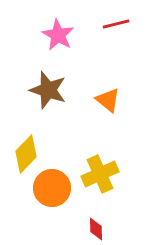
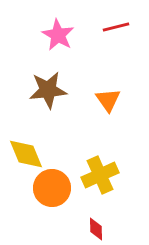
red line: moved 3 px down
brown star: rotated 24 degrees counterclockwise
orange triangle: rotated 16 degrees clockwise
yellow diamond: rotated 66 degrees counterclockwise
yellow cross: moved 1 px down
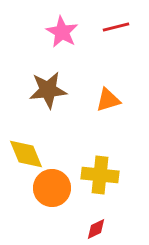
pink star: moved 4 px right, 3 px up
orange triangle: rotated 48 degrees clockwise
yellow cross: rotated 30 degrees clockwise
red diamond: rotated 65 degrees clockwise
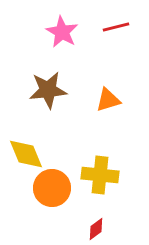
red diamond: rotated 10 degrees counterclockwise
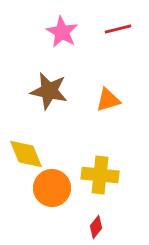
red line: moved 2 px right, 2 px down
brown star: moved 1 px right, 1 px down; rotated 18 degrees clockwise
red diamond: moved 2 px up; rotated 15 degrees counterclockwise
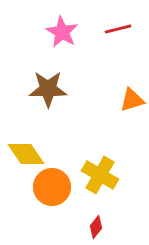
brown star: moved 1 px left, 2 px up; rotated 12 degrees counterclockwise
orange triangle: moved 24 px right
yellow diamond: rotated 12 degrees counterclockwise
yellow cross: rotated 24 degrees clockwise
orange circle: moved 1 px up
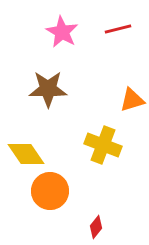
yellow cross: moved 3 px right, 30 px up; rotated 9 degrees counterclockwise
orange circle: moved 2 px left, 4 px down
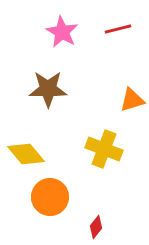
yellow cross: moved 1 px right, 4 px down
yellow diamond: rotated 6 degrees counterclockwise
orange circle: moved 6 px down
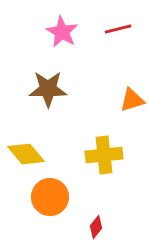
yellow cross: moved 6 px down; rotated 27 degrees counterclockwise
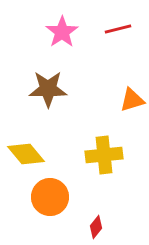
pink star: rotated 8 degrees clockwise
